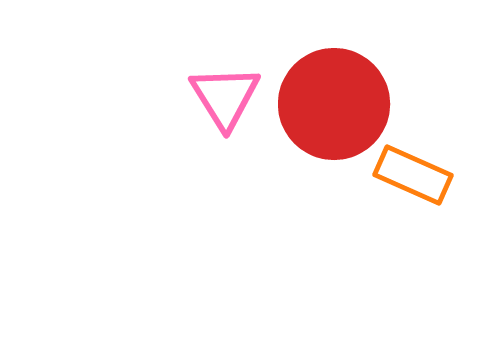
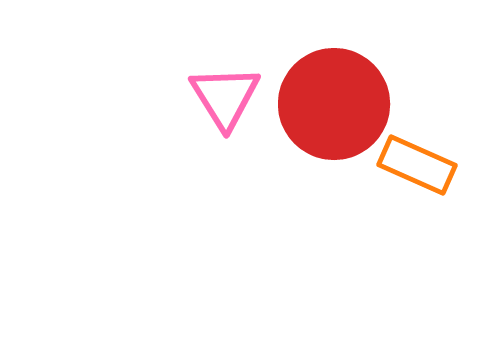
orange rectangle: moved 4 px right, 10 px up
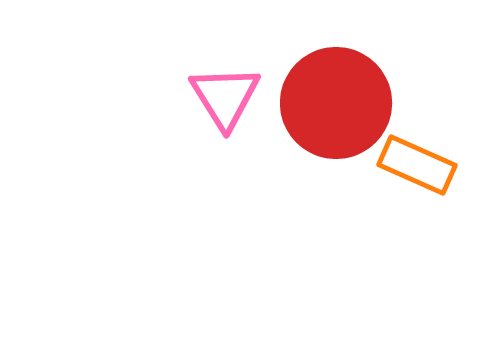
red circle: moved 2 px right, 1 px up
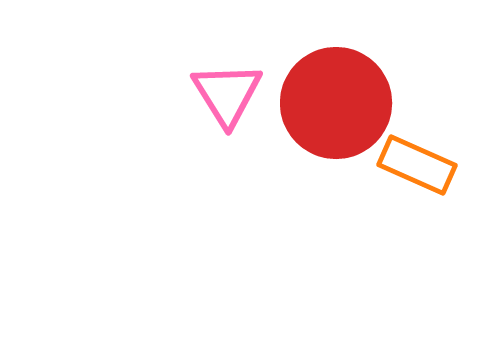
pink triangle: moved 2 px right, 3 px up
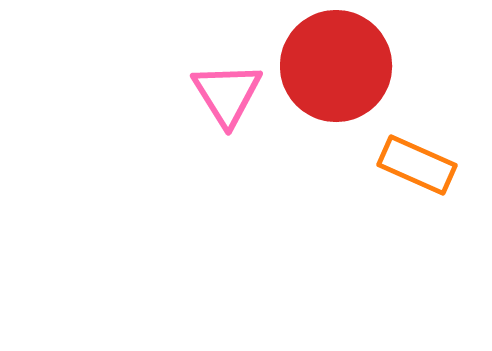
red circle: moved 37 px up
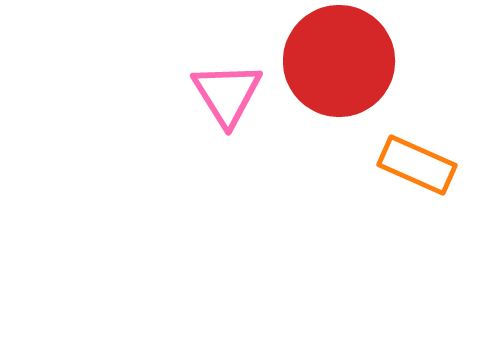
red circle: moved 3 px right, 5 px up
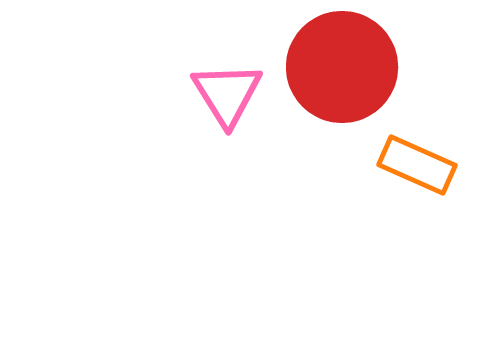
red circle: moved 3 px right, 6 px down
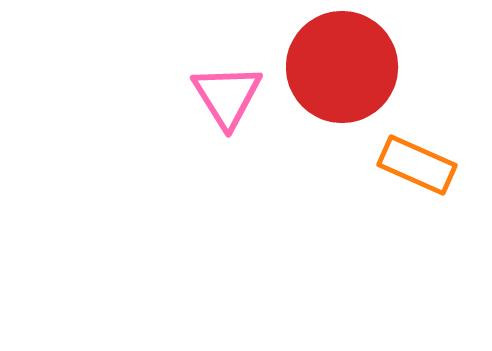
pink triangle: moved 2 px down
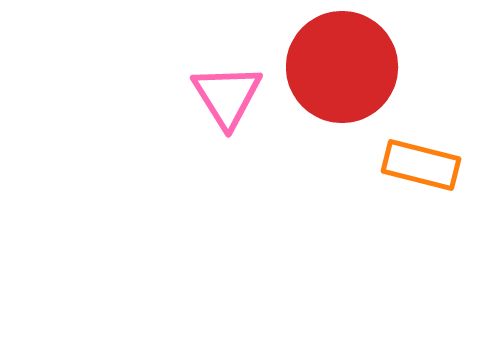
orange rectangle: moved 4 px right; rotated 10 degrees counterclockwise
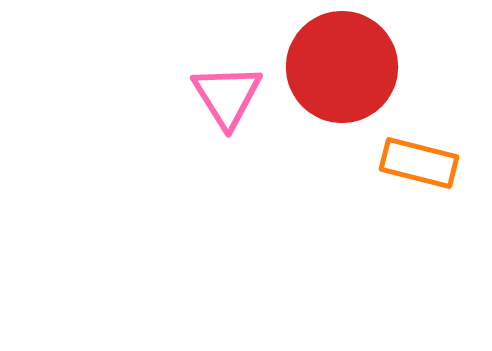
orange rectangle: moved 2 px left, 2 px up
